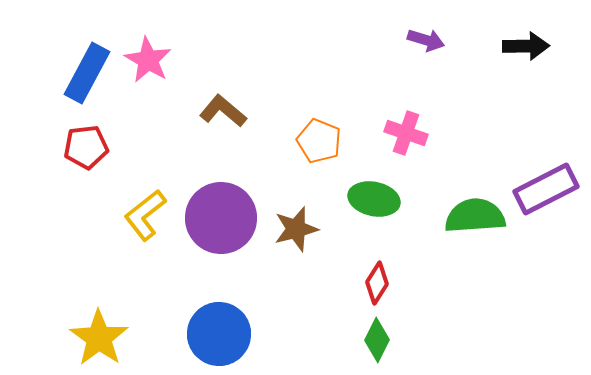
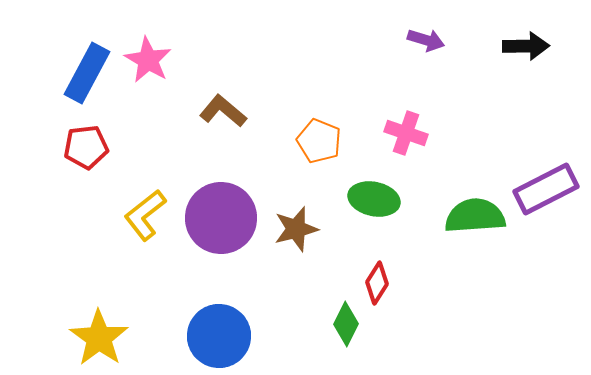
blue circle: moved 2 px down
green diamond: moved 31 px left, 16 px up
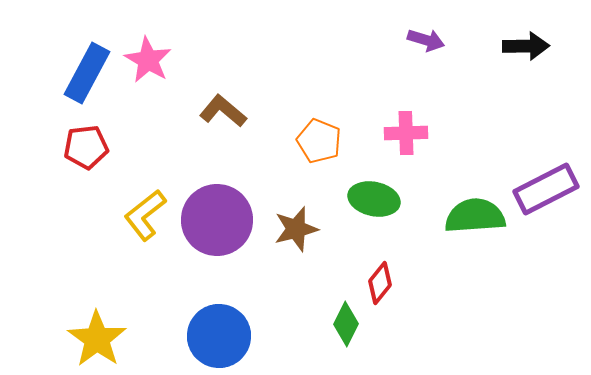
pink cross: rotated 21 degrees counterclockwise
purple circle: moved 4 px left, 2 px down
red diamond: moved 3 px right; rotated 6 degrees clockwise
yellow star: moved 2 px left, 1 px down
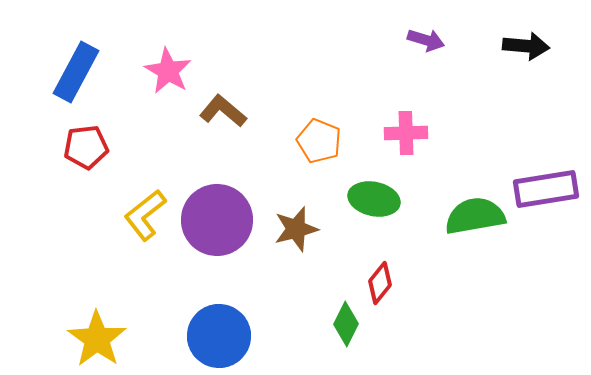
black arrow: rotated 6 degrees clockwise
pink star: moved 20 px right, 11 px down
blue rectangle: moved 11 px left, 1 px up
purple rectangle: rotated 18 degrees clockwise
green semicircle: rotated 6 degrees counterclockwise
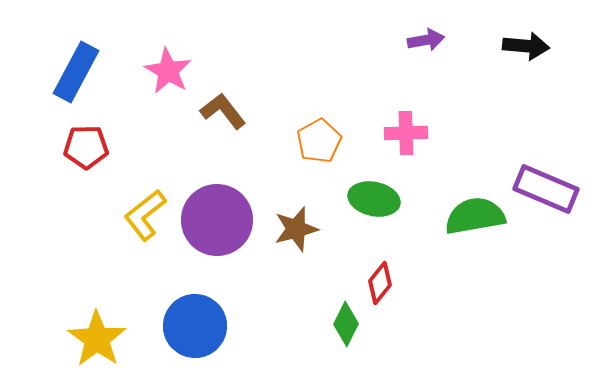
purple arrow: rotated 27 degrees counterclockwise
brown L-shape: rotated 12 degrees clockwise
orange pentagon: rotated 21 degrees clockwise
red pentagon: rotated 6 degrees clockwise
purple rectangle: rotated 32 degrees clockwise
blue circle: moved 24 px left, 10 px up
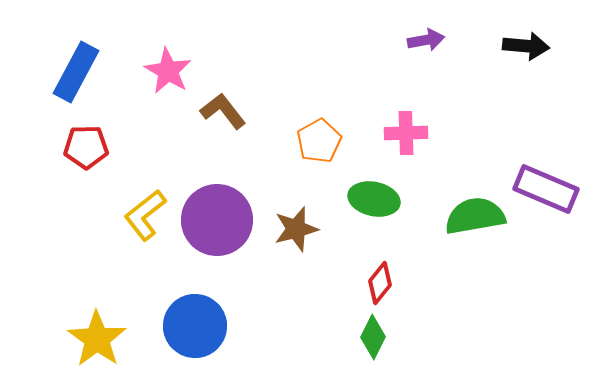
green diamond: moved 27 px right, 13 px down
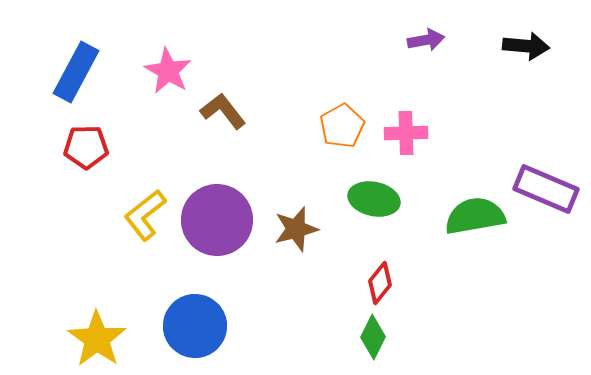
orange pentagon: moved 23 px right, 15 px up
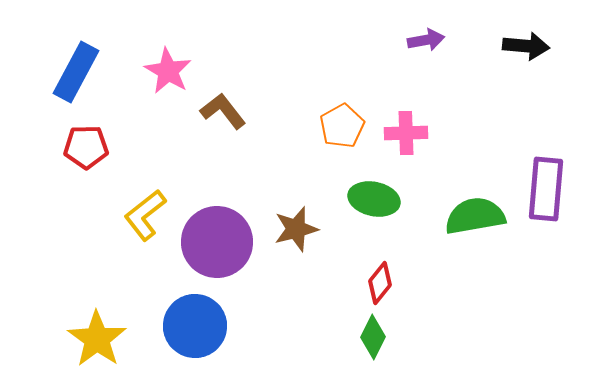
purple rectangle: rotated 72 degrees clockwise
purple circle: moved 22 px down
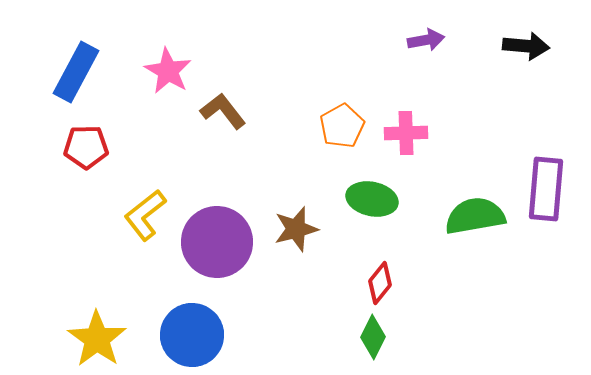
green ellipse: moved 2 px left
blue circle: moved 3 px left, 9 px down
